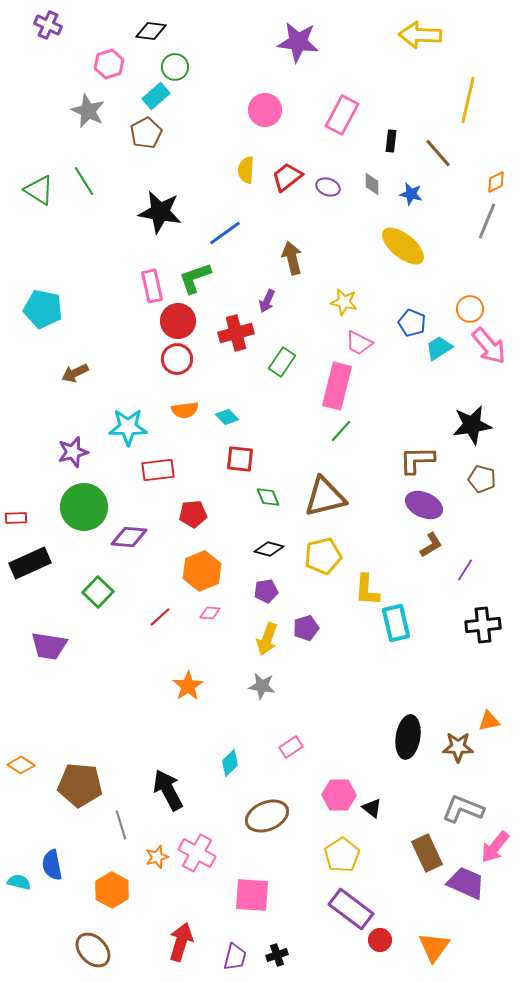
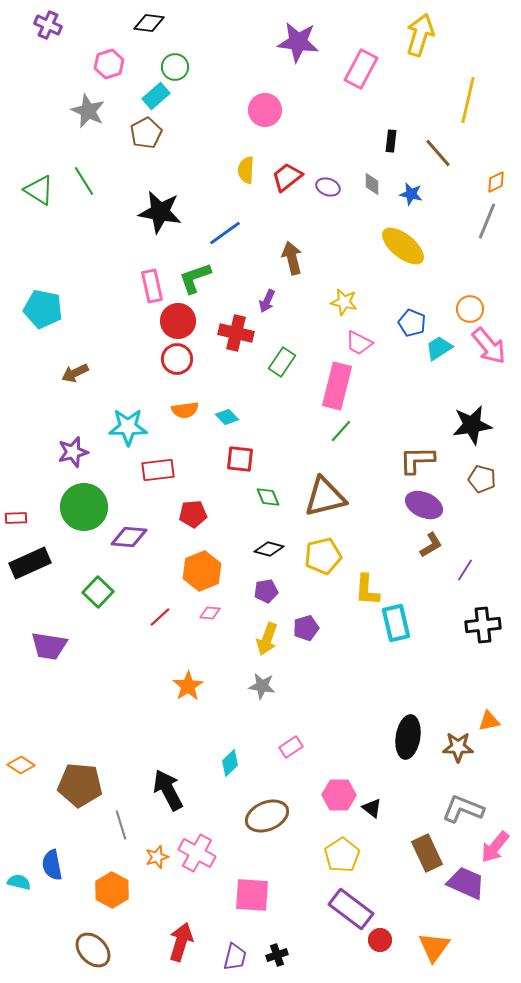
black diamond at (151, 31): moved 2 px left, 8 px up
yellow arrow at (420, 35): rotated 105 degrees clockwise
pink rectangle at (342, 115): moved 19 px right, 46 px up
red cross at (236, 333): rotated 28 degrees clockwise
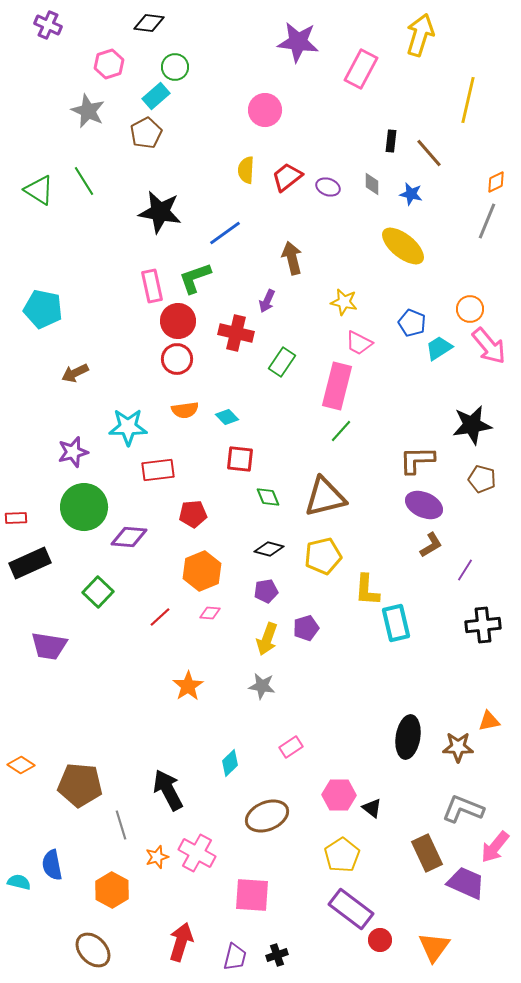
brown line at (438, 153): moved 9 px left
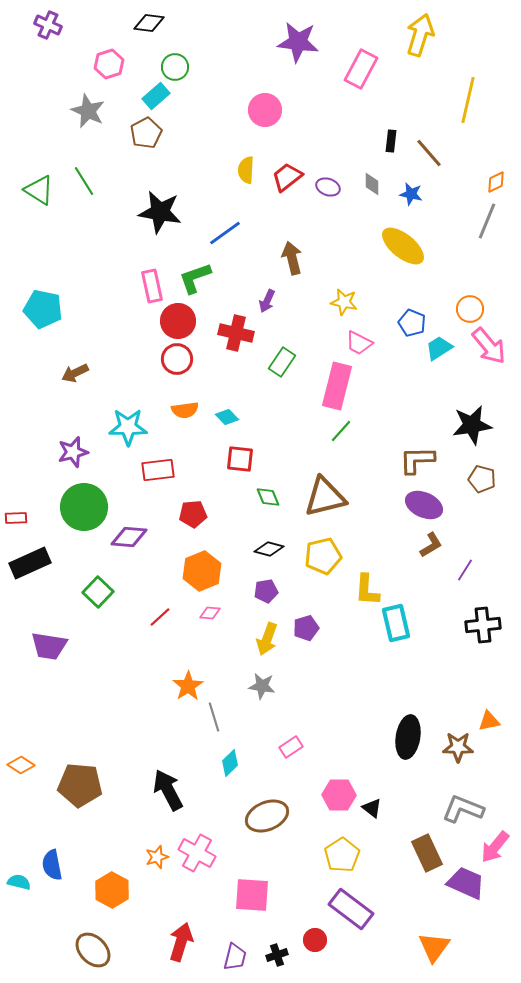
gray line at (121, 825): moved 93 px right, 108 px up
red circle at (380, 940): moved 65 px left
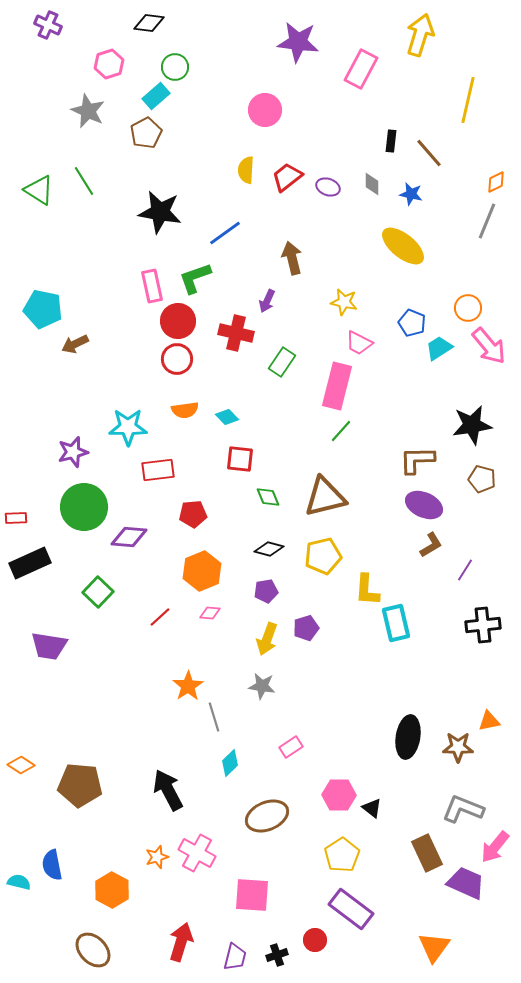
orange circle at (470, 309): moved 2 px left, 1 px up
brown arrow at (75, 373): moved 29 px up
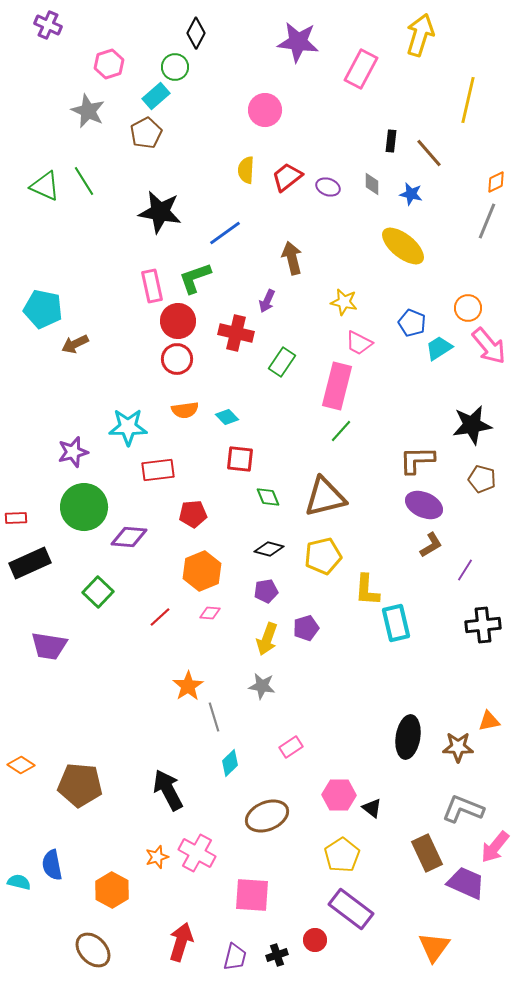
black diamond at (149, 23): moved 47 px right, 10 px down; rotated 68 degrees counterclockwise
green triangle at (39, 190): moved 6 px right, 4 px up; rotated 8 degrees counterclockwise
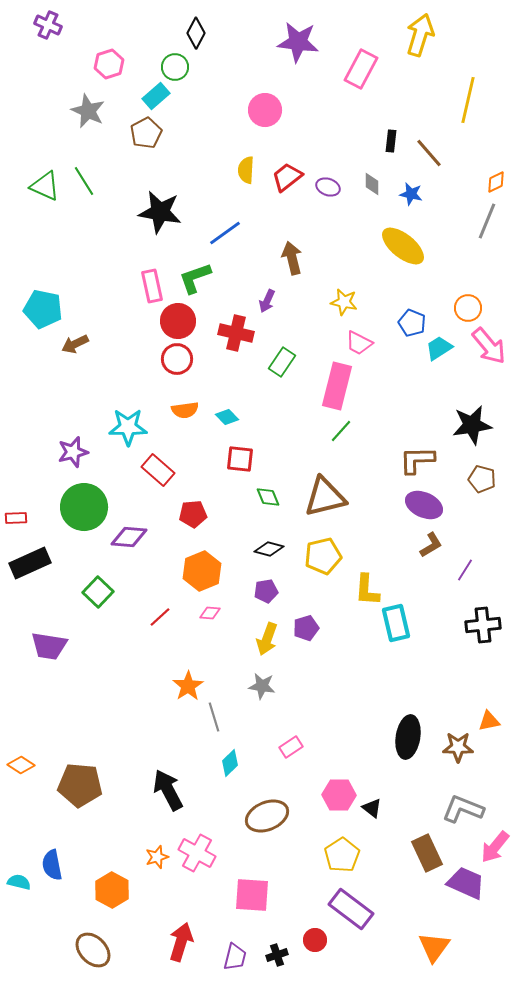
red rectangle at (158, 470): rotated 48 degrees clockwise
